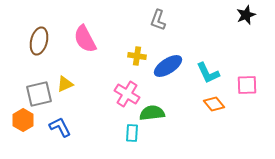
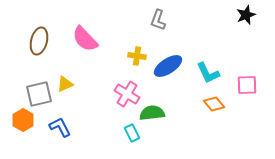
pink semicircle: rotated 16 degrees counterclockwise
cyan rectangle: rotated 30 degrees counterclockwise
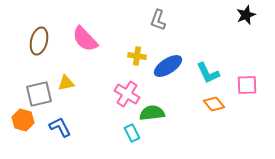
yellow triangle: moved 1 px right, 1 px up; rotated 12 degrees clockwise
orange hexagon: rotated 15 degrees counterclockwise
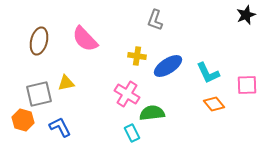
gray L-shape: moved 3 px left
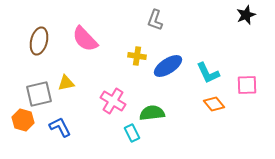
pink cross: moved 14 px left, 7 px down
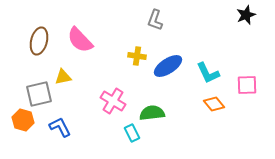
pink semicircle: moved 5 px left, 1 px down
yellow triangle: moved 3 px left, 6 px up
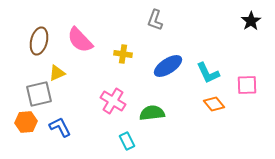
black star: moved 5 px right, 6 px down; rotated 12 degrees counterclockwise
yellow cross: moved 14 px left, 2 px up
yellow triangle: moved 6 px left, 4 px up; rotated 12 degrees counterclockwise
orange hexagon: moved 3 px right, 2 px down; rotated 20 degrees counterclockwise
cyan rectangle: moved 5 px left, 8 px down
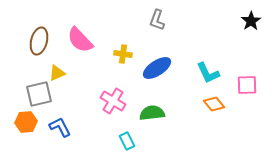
gray L-shape: moved 2 px right
blue ellipse: moved 11 px left, 2 px down
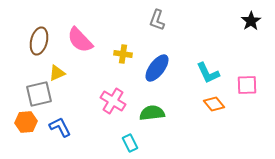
blue ellipse: rotated 20 degrees counterclockwise
cyan rectangle: moved 3 px right, 2 px down
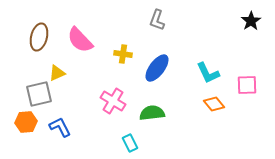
brown ellipse: moved 4 px up
